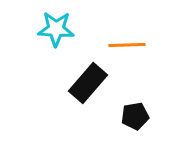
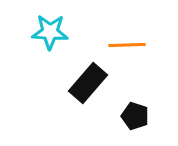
cyan star: moved 6 px left, 3 px down
black pentagon: rotated 28 degrees clockwise
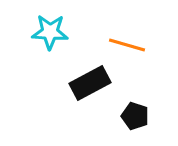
orange line: rotated 18 degrees clockwise
black rectangle: moved 2 px right; rotated 21 degrees clockwise
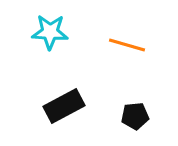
black rectangle: moved 26 px left, 23 px down
black pentagon: rotated 24 degrees counterclockwise
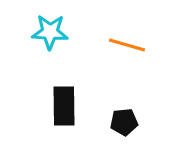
black rectangle: rotated 63 degrees counterclockwise
black pentagon: moved 11 px left, 6 px down
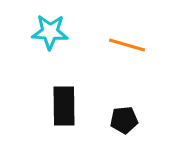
black pentagon: moved 2 px up
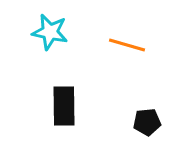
cyan star: rotated 9 degrees clockwise
black pentagon: moved 23 px right, 2 px down
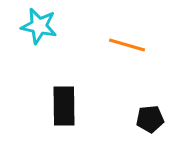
cyan star: moved 11 px left, 6 px up
black pentagon: moved 3 px right, 3 px up
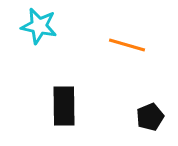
black pentagon: moved 2 px up; rotated 16 degrees counterclockwise
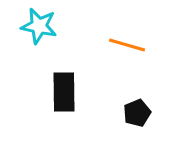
black rectangle: moved 14 px up
black pentagon: moved 13 px left, 4 px up
